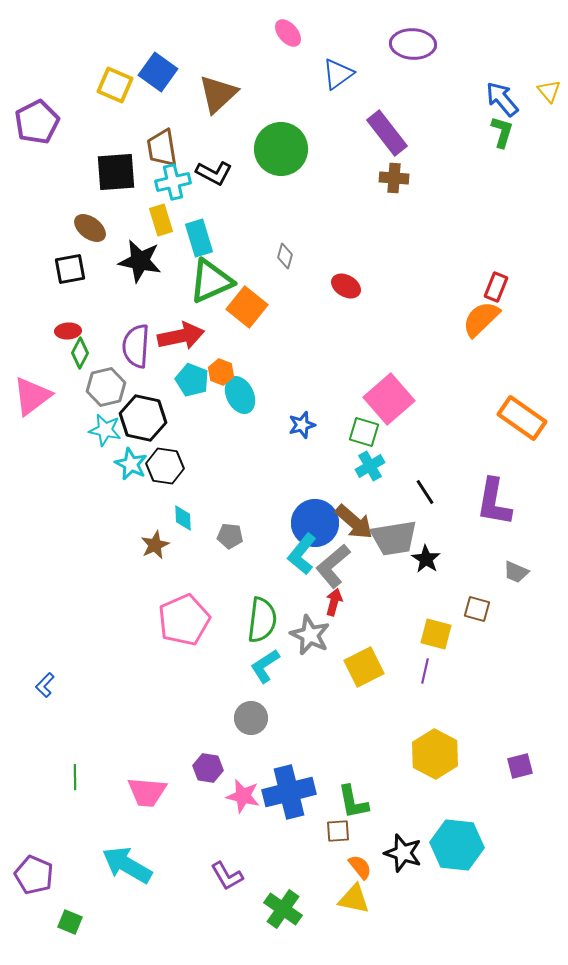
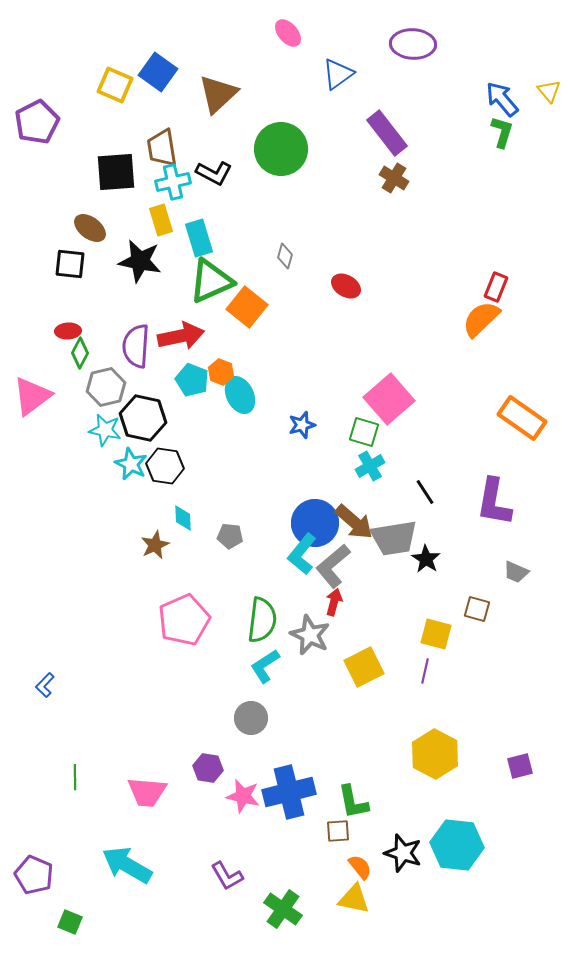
brown cross at (394, 178): rotated 28 degrees clockwise
black square at (70, 269): moved 5 px up; rotated 16 degrees clockwise
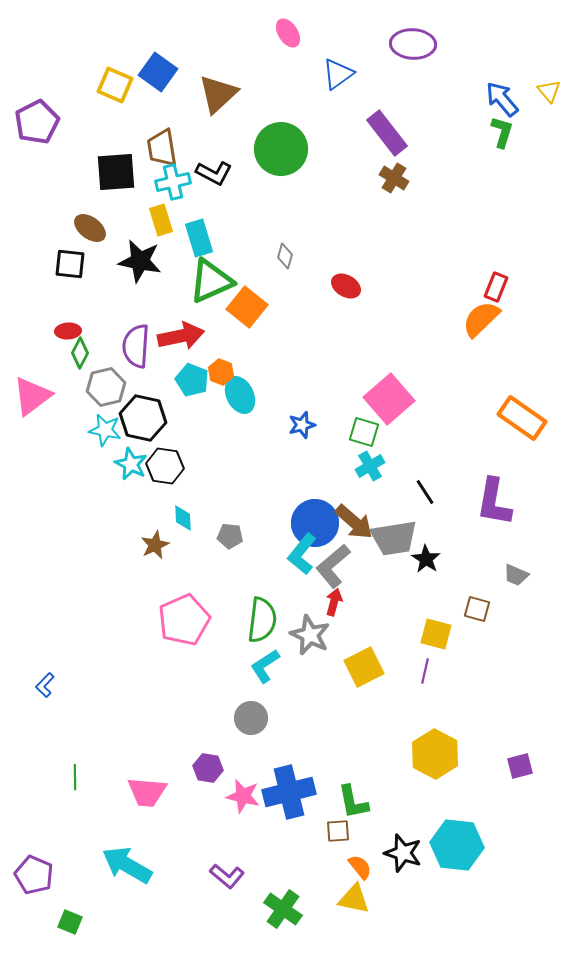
pink ellipse at (288, 33): rotated 8 degrees clockwise
gray trapezoid at (516, 572): moved 3 px down
purple L-shape at (227, 876): rotated 20 degrees counterclockwise
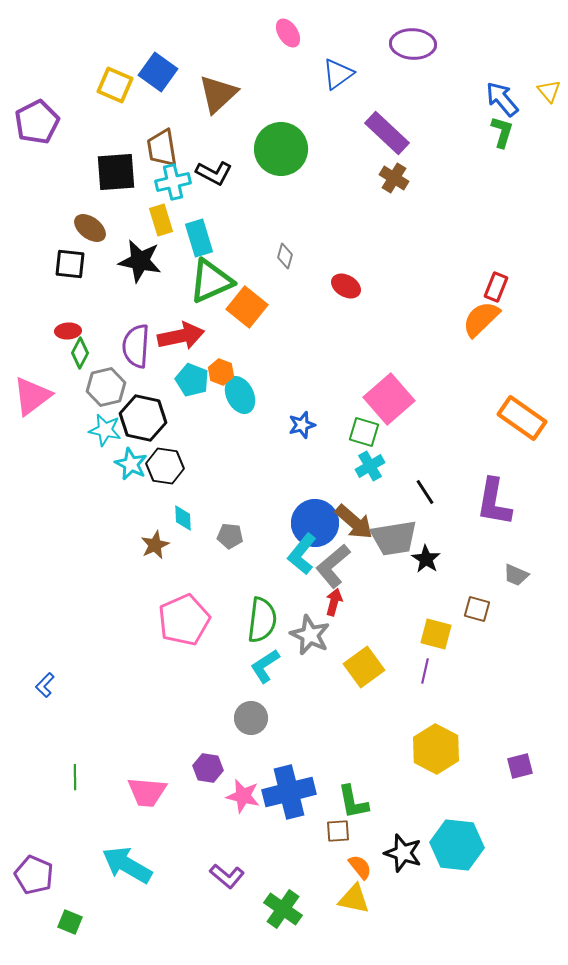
purple rectangle at (387, 133): rotated 9 degrees counterclockwise
yellow square at (364, 667): rotated 9 degrees counterclockwise
yellow hexagon at (435, 754): moved 1 px right, 5 px up
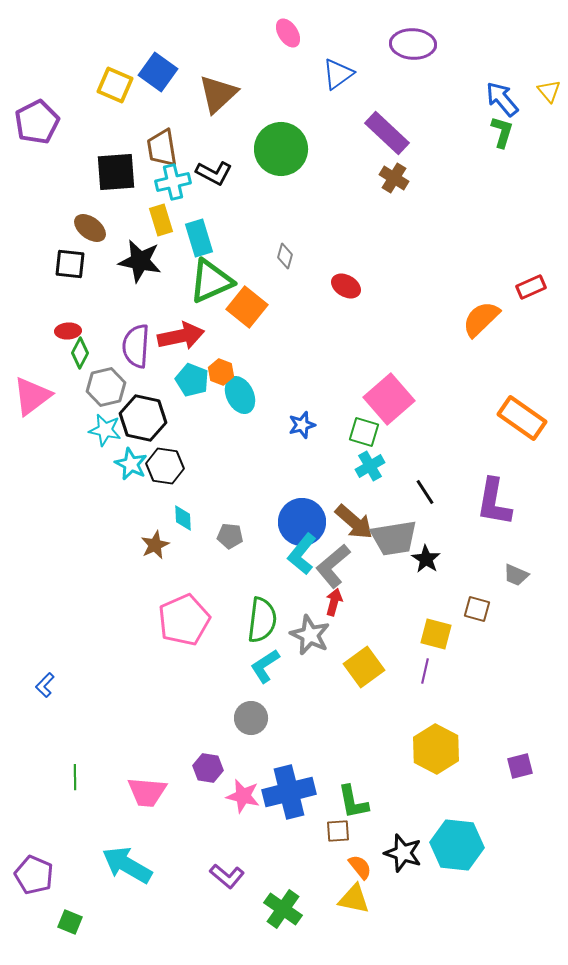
red rectangle at (496, 287): moved 35 px right; rotated 44 degrees clockwise
blue circle at (315, 523): moved 13 px left, 1 px up
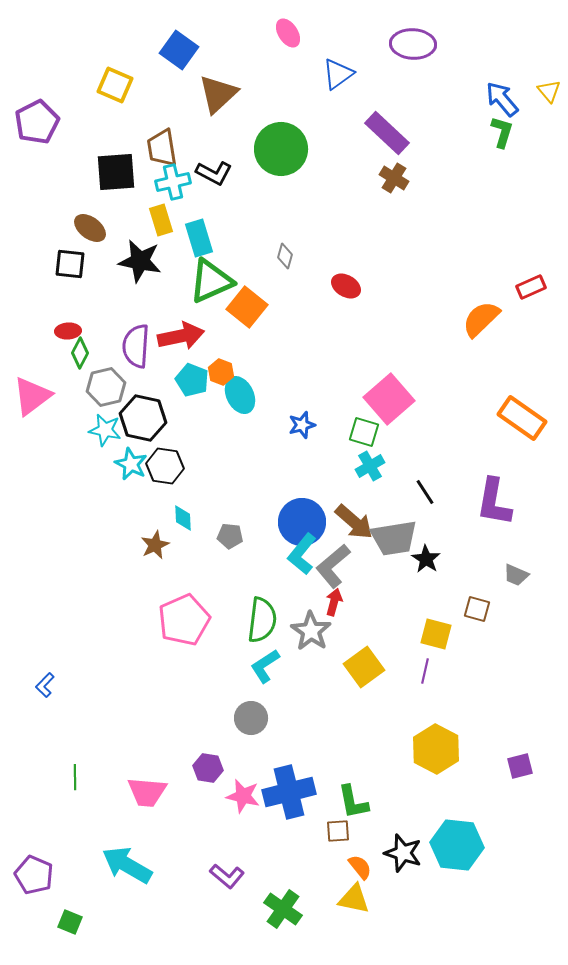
blue square at (158, 72): moved 21 px right, 22 px up
gray star at (310, 635): moved 1 px right, 4 px up; rotated 9 degrees clockwise
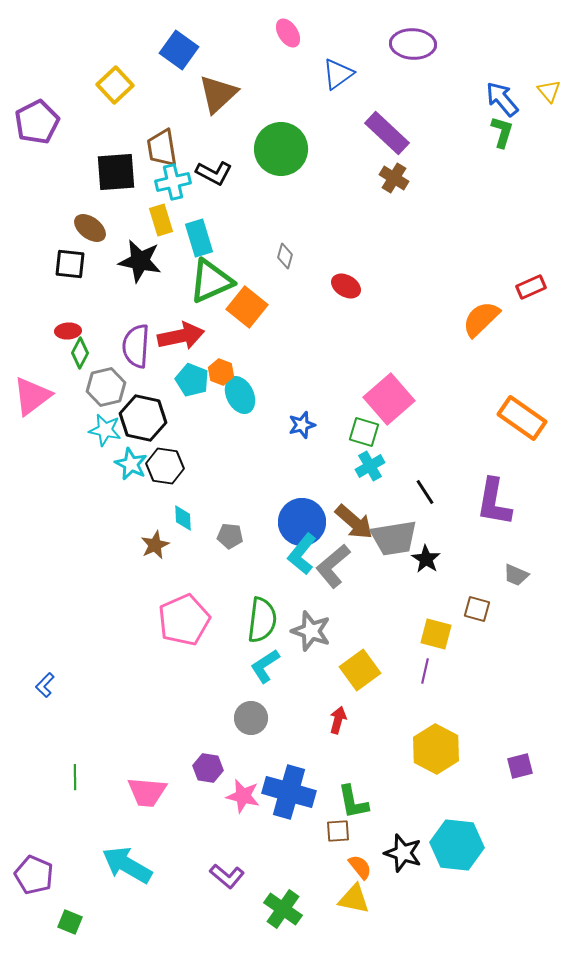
yellow square at (115, 85): rotated 24 degrees clockwise
red arrow at (334, 602): moved 4 px right, 118 px down
gray star at (311, 631): rotated 15 degrees counterclockwise
yellow square at (364, 667): moved 4 px left, 3 px down
blue cross at (289, 792): rotated 30 degrees clockwise
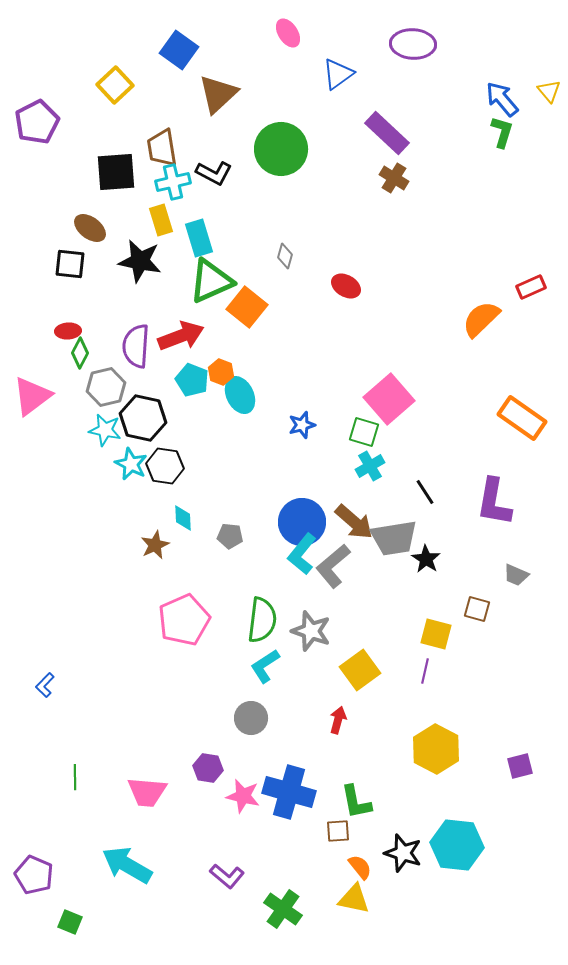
red arrow at (181, 336): rotated 9 degrees counterclockwise
green L-shape at (353, 802): moved 3 px right
